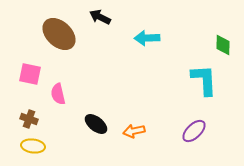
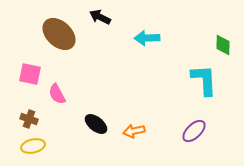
pink semicircle: moved 1 px left; rotated 15 degrees counterclockwise
yellow ellipse: rotated 20 degrees counterclockwise
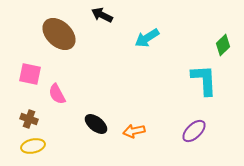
black arrow: moved 2 px right, 2 px up
cyan arrow: rotated 30 degrees counterclockwise
green diamond: rotated 45 degrees clockwise
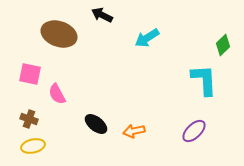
brown ellipse: rotated 24 degrees counterclockwise
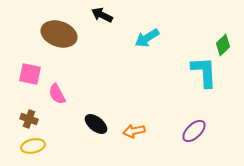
cyan L-shape: moved 8 px up
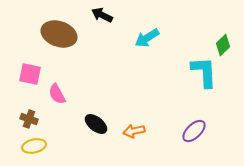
yellow ellipse: moved 1 px right
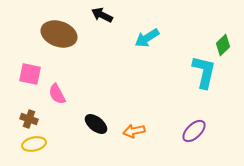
cyan L-shape: rotated 16 degrees clockwise
yellow ellipse: moved 2 px up
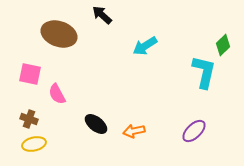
black arrow: rotated 15 degrees clockwise
cyan arrow: moved 2 px left, 8 px down
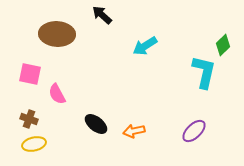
brown ellipse: moved 2 px left; rotated 16 degrees counterclockwise
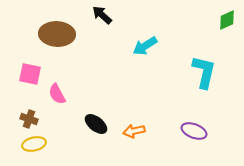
green diamond: moved 4 px right, 25 px up; rotated 20 degrees clockwise
purple ellipse: rotated 65 degrees clockwise
